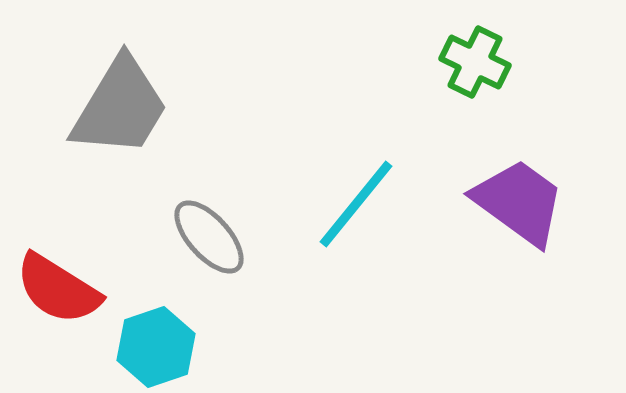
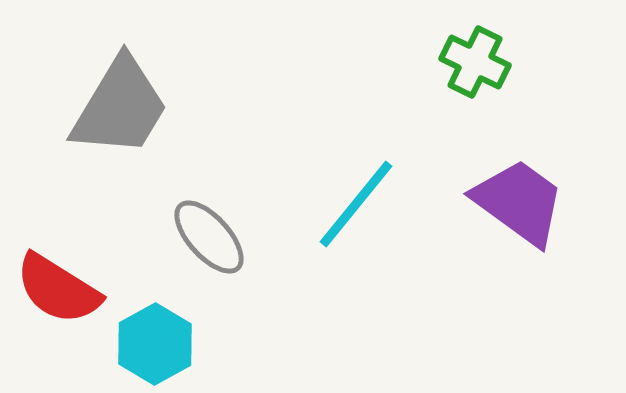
cyan hexagon: moved 1 px left, 3 px up; rotated 10 degrees counterclockwise
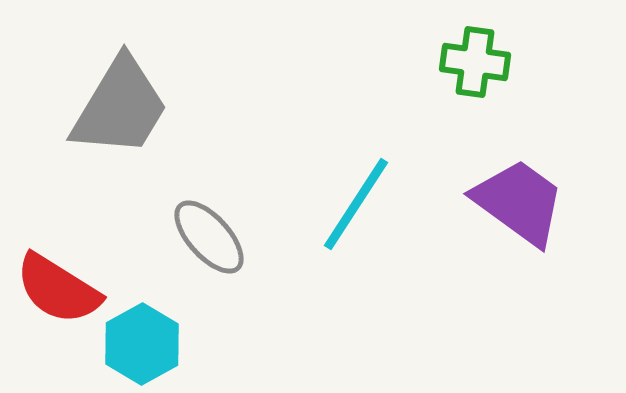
green cross: rotated 18 degrees counterclockwise
cyan line: rotated 6 degrees counterclockwise
cyan hexagon: moved 13 px left
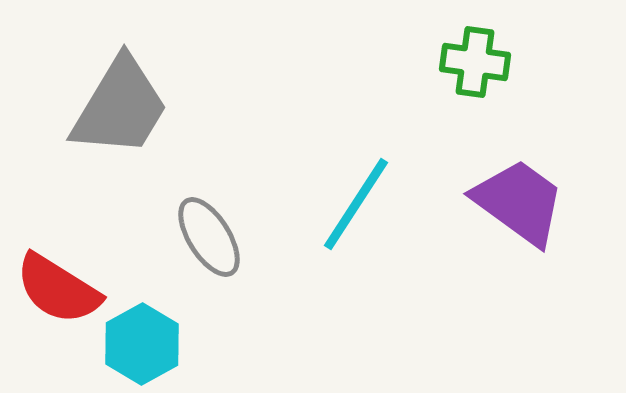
gray ellipse: rotated 10 degrees clockwise
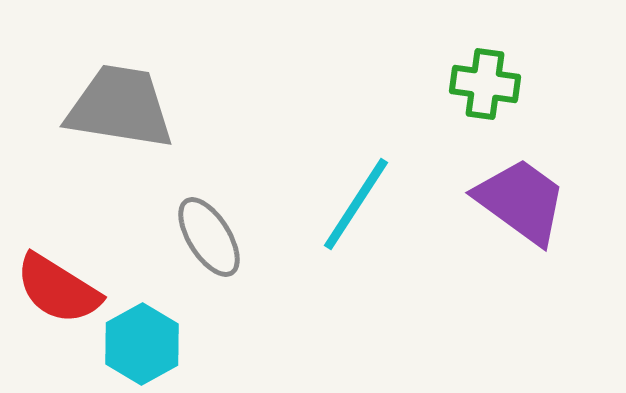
green cross: moved 10 px right, 22 px down
gray trapezoid: rotated 112 degrees counterclockwise
purple trapezoid: moved 2 px right, 1 px up
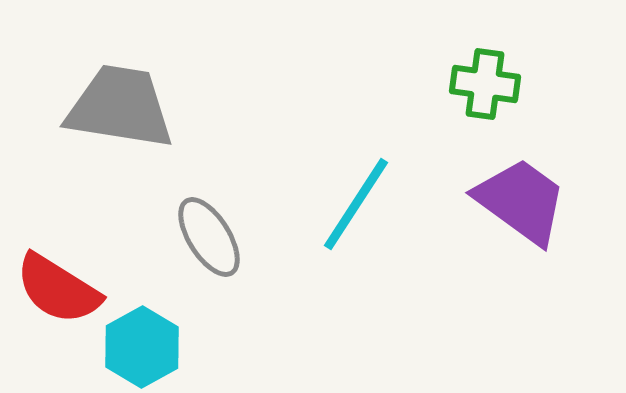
cyan hexagon: moved 3 px down
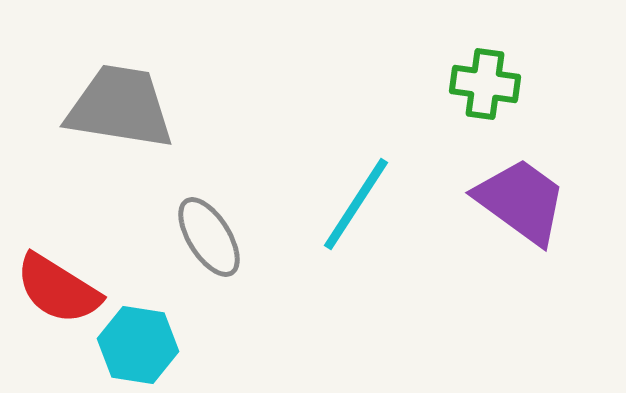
cyan hexagon: moved 4 px left, 2 px up; rotated 22 degrees counterclockwise
